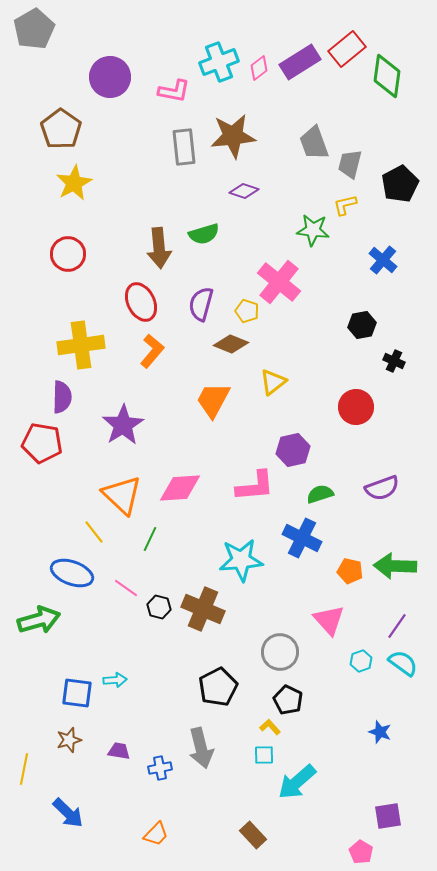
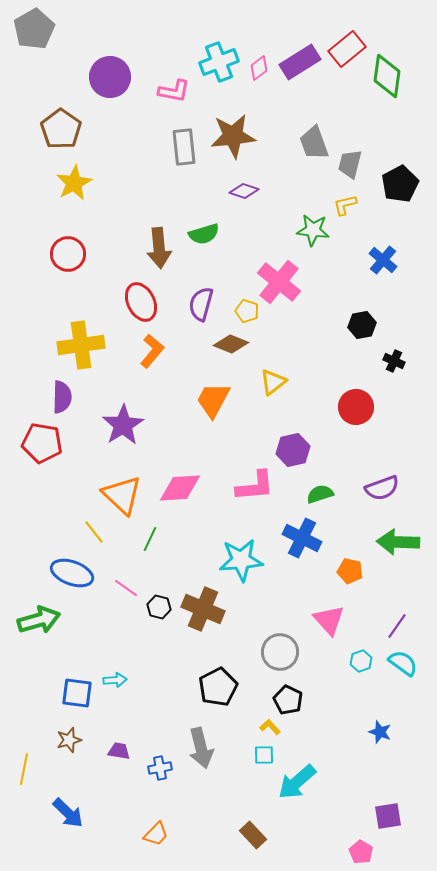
green arrow at (395, 566): moved 3 px right, 24 px up
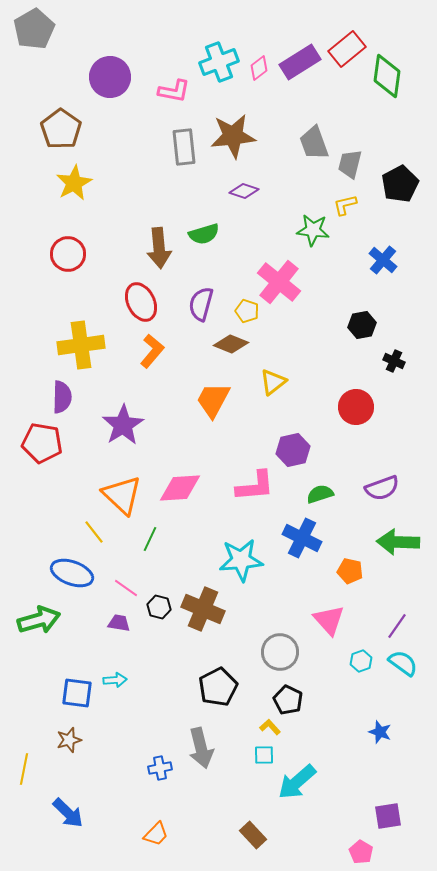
purple trapezoid at (119, 751): moved 128 px up
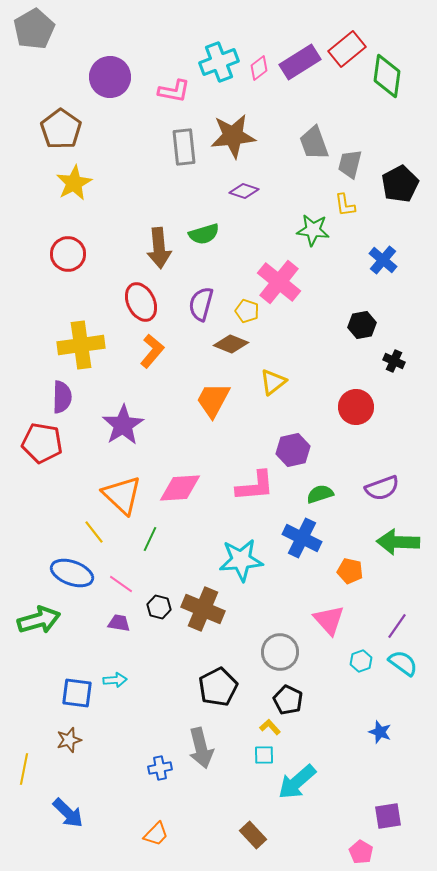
yellow L-shape at (345, 205): rotated 85 degrees counterclockwise
pink line at (126, 588): moved 5 px left, 4 px up
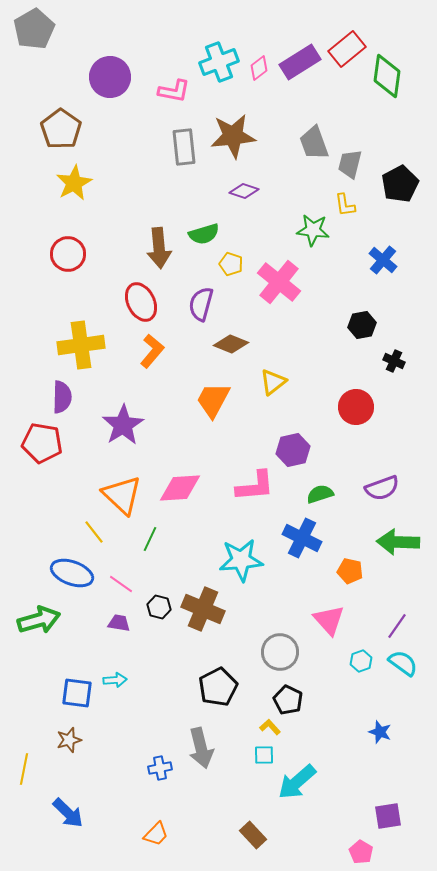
yellow pentagon at (247, 311): moved 16 px left, 47 px up
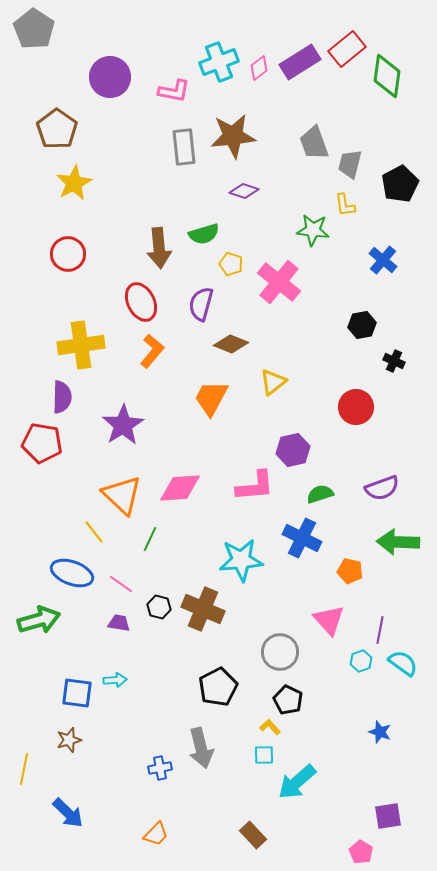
gray pentagon at (34, 29): rotated 9 degrees counterclockwise
brown pentagon at (61, 129): moved 4 px left
orange trapezoid at (213, 400): moved 2 px left, 2 px up
purple line at (397, 626): moved 17 px left, 4 px down; rotated 24 degrees counterclockwise
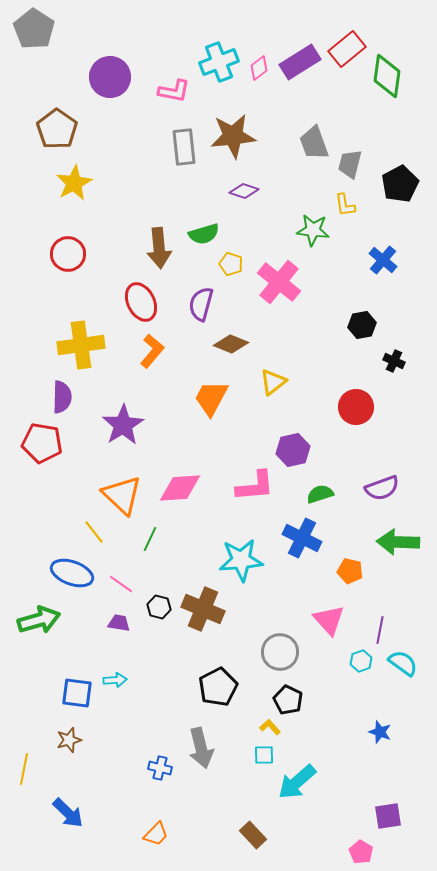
blue cross at (160, 768): rotated 25 degrees clockwise
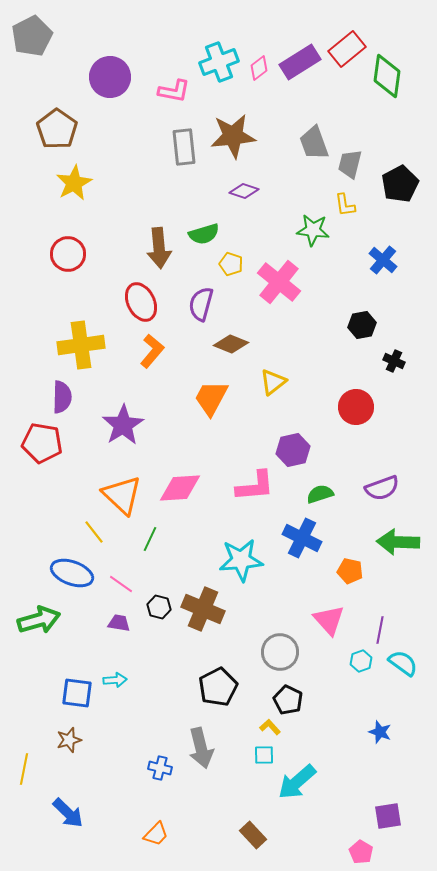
gray pentagon at (34, 29): moved 2 px left, 7 px down; rotated 12 degrees clockwise
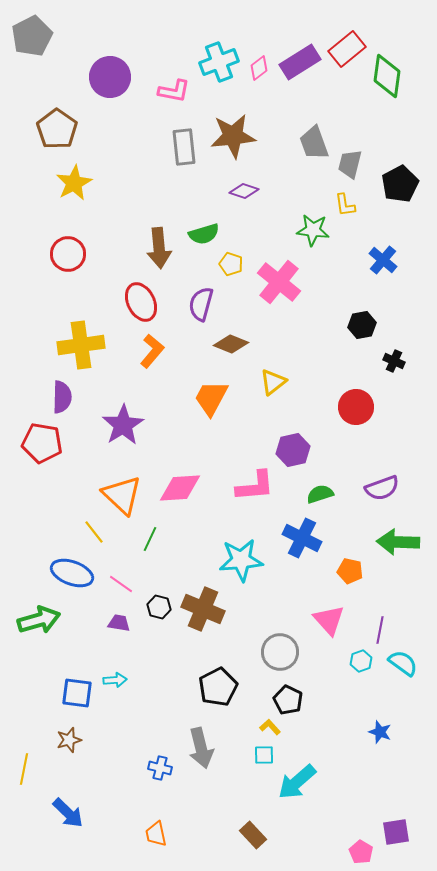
purple square at (388, 816): moved 8 px right, 16 px down
orange trapezoid at (156, 834): rotated 124 degrees clockwise
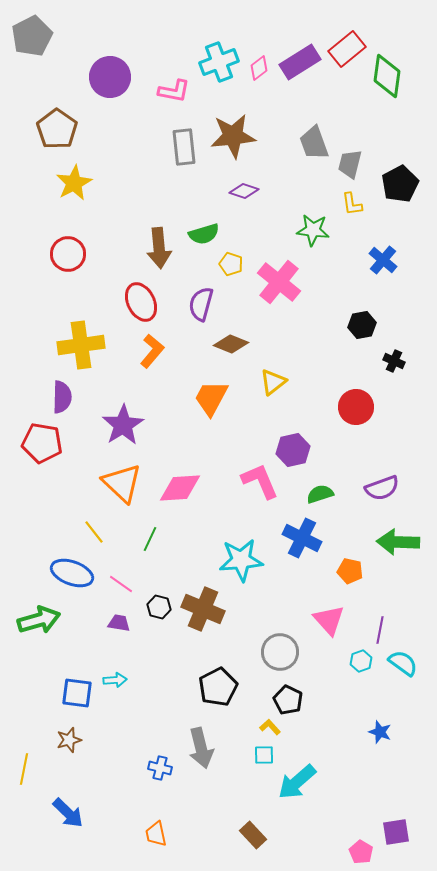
yellow L-shape at (345, 205): moved 7 px right, 1 px up
pink L-shape at (255, 486): moved 5 px right, 5 px up; rotated 108 degrees counterclockwise
orange triangle at (122, 495): moved 12 px up
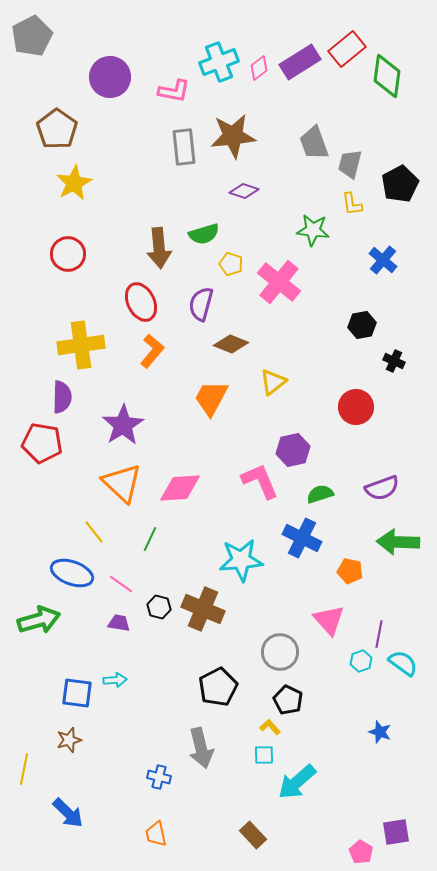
purple line at (380, 630): moved 1 px left, 4 px down
blue cross at (160, 768): moved 1 px left, 9 px down
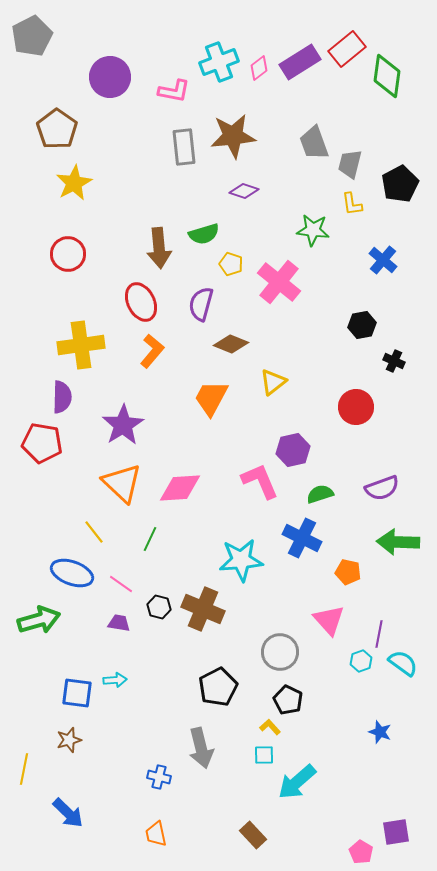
orange pentagon at (350, 571): moved 2 px left, 1 px down
